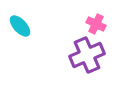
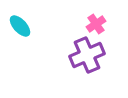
pink cross: rotated 30 degrees clockwise
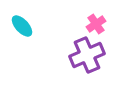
cyan ellipse: moved 2 px right
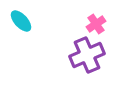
cyan ellipse: moved 1 px left, 5 px up
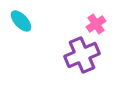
purple cross: moved 5 px left
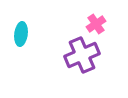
cyan ellipse: moved 13 px down; rotated 50 degrees clockwise
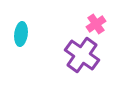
purple cross: rotated 32 degrees counterclockwise
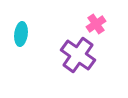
purple cross: moved 4 px left
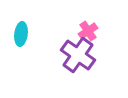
pink cross: moved 8 px left, 7 px down
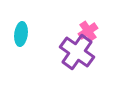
purple cross: moved 1 px left, 3 px up
